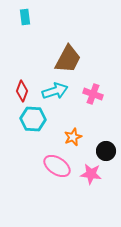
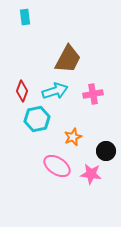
pink cross: rotated 30 degrees counterclockwise
cyan hexagon: moved 4 px right; rotated 15 degrees counterclockwise
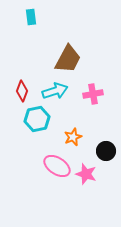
cyan rectangle: moved 6 px right
pink star: moved 5 px left; rotated 10 degrees clockwise
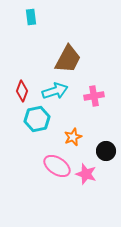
pink cross: moved 1 px right, 2 px down
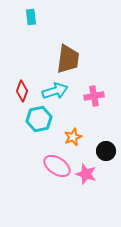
brown trapezoid: rotated 20 degrees counterclockwise
cyan hexagon: moved 2 px right
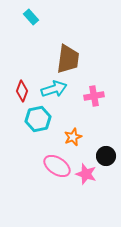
cyan rectangle: rotated 35 degrees counterclockwise
cyan arrow: moved 1 px left, 2 px up
cyan hexagon: moved 1 px left
black circle: moved 5 px down
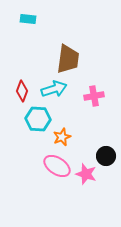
cyan rectangle: moved 3 px left, 2 px down; rotated 42 degrees counterclockwise
cyan hexagon: rotated 15 degrees clockwise
orange star: moved 11 px left
